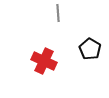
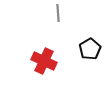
black pentagon: rotated 10 degrees clockwise
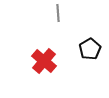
red cross: rotated 15 degrees clockwise
